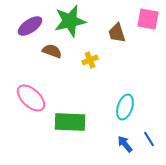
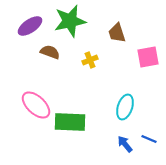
pink square: moved 38 px down; rotated 20 degrees counterclockwise
brown semicircle: moved 2 px left, 1 px down
pink ellipse: moved 5 px right, 7 px down
blue line: rotated 35 degrees counterclockwise
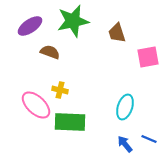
green star: moved 3 px right
yellow cross: moved 30 px left, 30 px down; rotated 35 degrees clockwise
